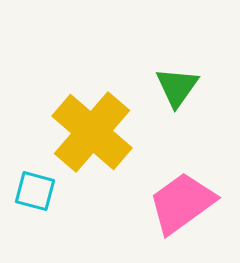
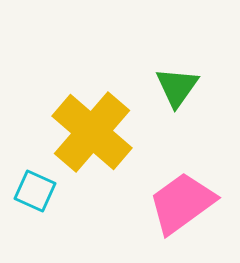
cyan square: rotated 9 degrees clockwise
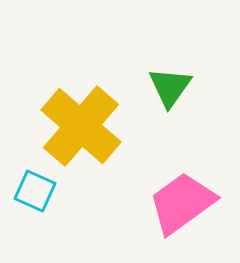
green triangle: moved 7 px left
yellow cross: moved 11 px left, 6 px up
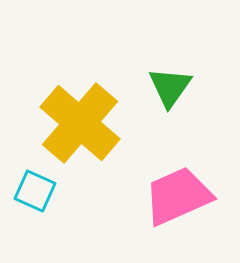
yellow cross: moved 1 px left, 3 px up
pink trapezoid: moved 4 px left, 7 px up; rotated 12 degrees clockwise
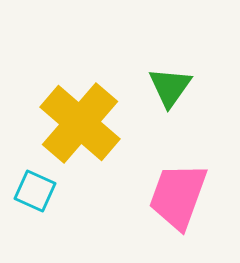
pink trapezoid: rotated 46 degrees counterclockwise
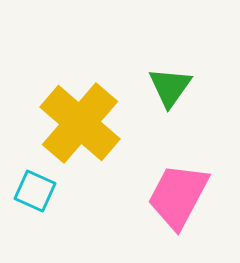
pink trapezoid: rotated 8 degrees clockwise
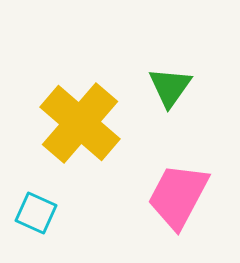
cyan square: moved 1 px right, 22 px down
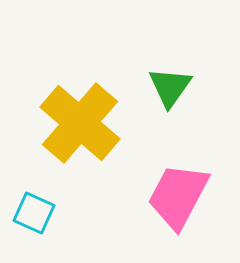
cyan square: moved 2 px left
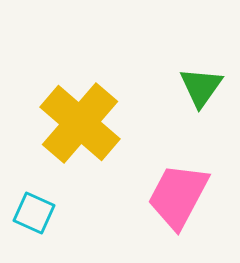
green triangle: moved 31 px right
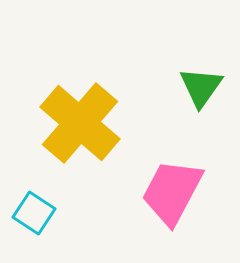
pink trapezoid: moved 6 px left, 4 px up
cyan square: rotated 9 degrees clockwise
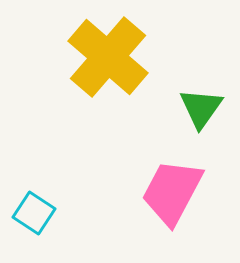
green triangle: moved 21 px down
yellow cross: moved 28 px right, 66 px up
